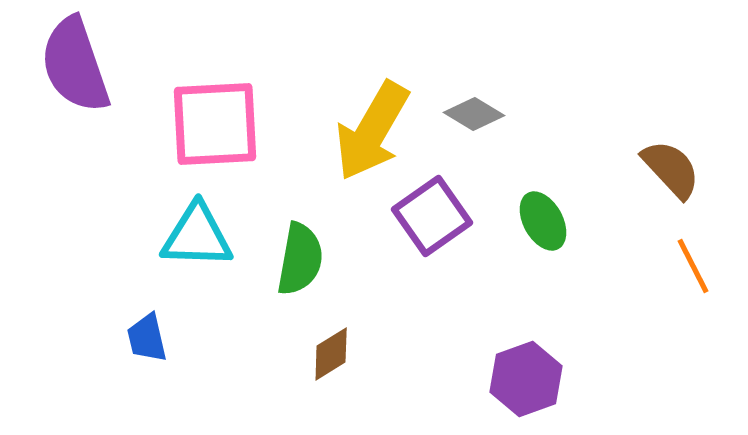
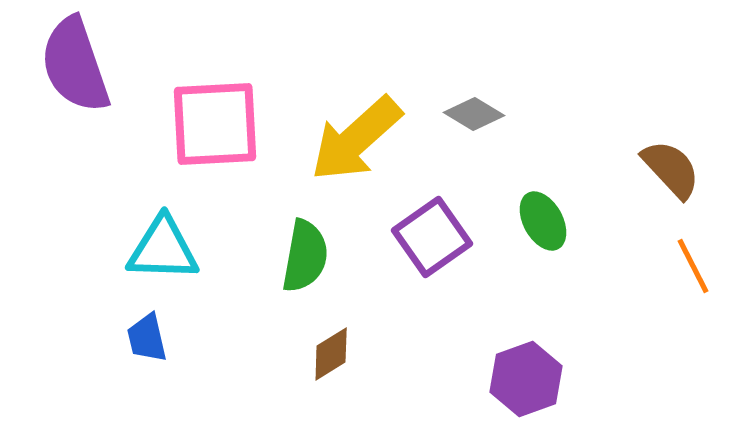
yellow arrow: moved 16 px left, 8 px down; rotated 18 degrees clockwise
purple square: moved 21 px down
cyan triangle: moved 34 px left, 13 px down
green semicircle: moved 5 px right, 3 px up
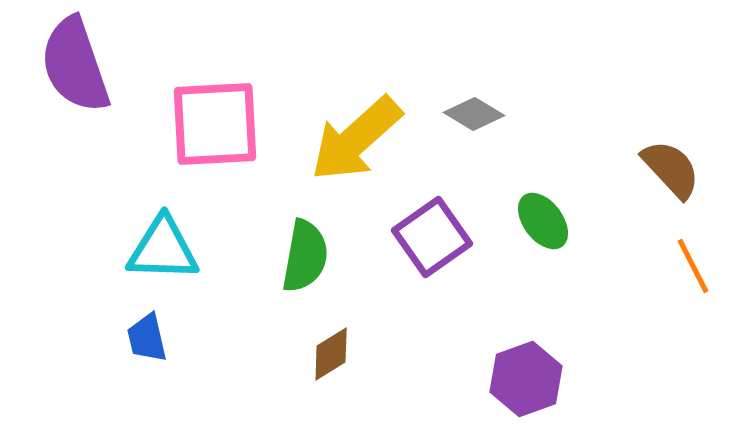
green ellipse: rotated 8 degrees counterclockwise
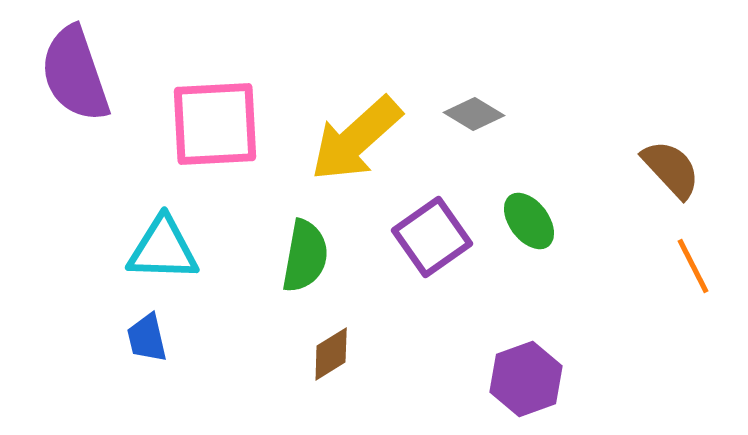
purple semicircle: moved 9 px down
green ellipse: moved 14 px left
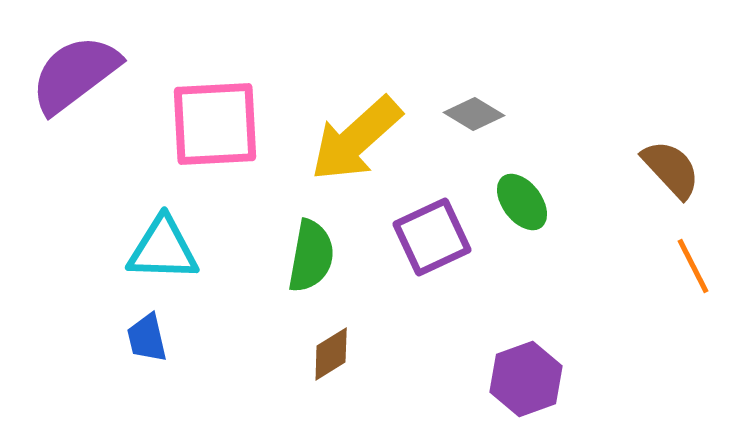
purple semicircle: rotated 72 degrees clockwise
green ellipse: moved 7 px left, 19 px up
purple square: rotated 10 degrees clockwise
green semicircle: moved 6 px right
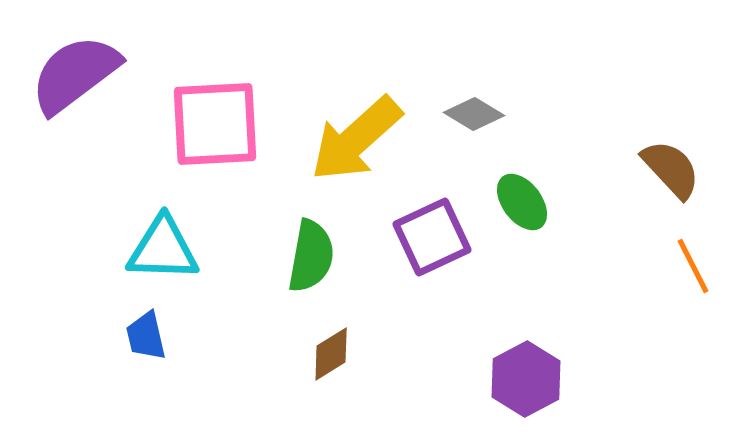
blue trapezoid: moved 1 px left, 2 px up
purple hexagon: rotated 8 degrees counterclockwise
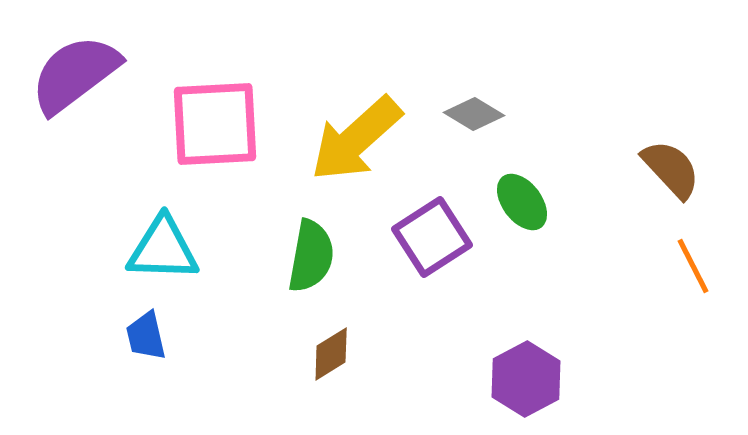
purple square: rotated 8 degrees counterclockwise
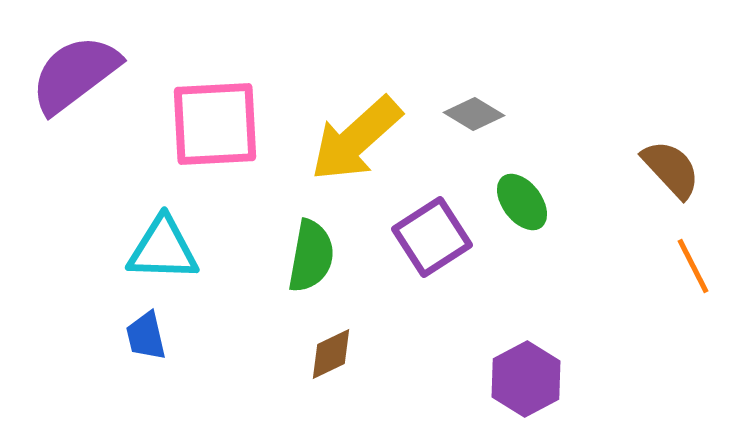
brown diamond: rotated 6 degrees clockwise
